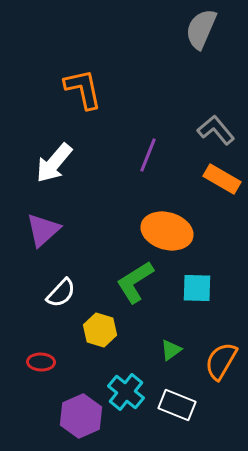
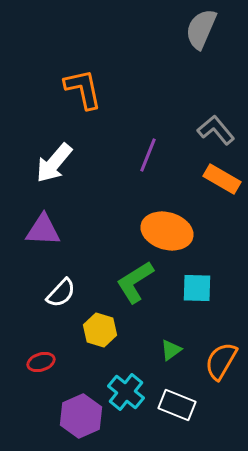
purple triangle: rotated 45 degrees clockwise
red ellipse: rotated 20 degrees counterclockwise
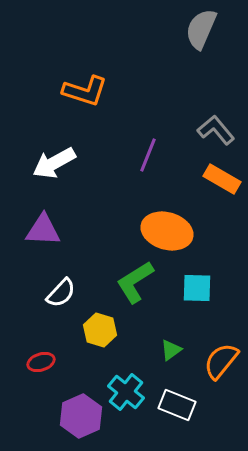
orange L-shape: moved 2 px right, 2 px down; rotated 120 degrees clockwise
white arrow: rotated 21 degrees clockwise
orange semicircle: rotated 9 degrees clockwise
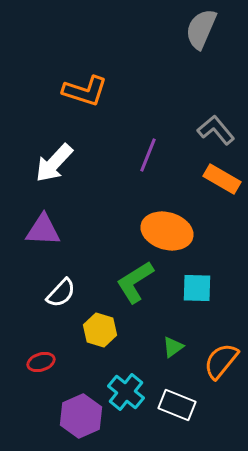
white arrow: rotated 18 degrees counterclockwise
green triangle: moved 2 px right, 3 px up
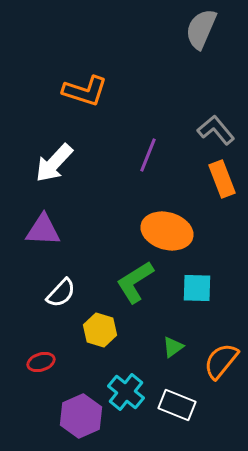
orange rectangle: rotated 39 degrees clockwise
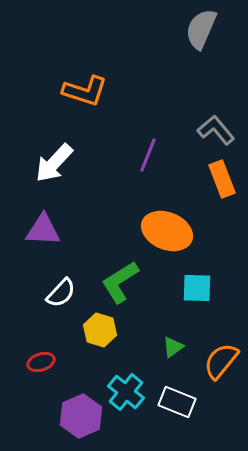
orange ellipse: rotated 6 degrees clockwise
green L-shape: moved 15 px left
white rectangle: moved 3 px up
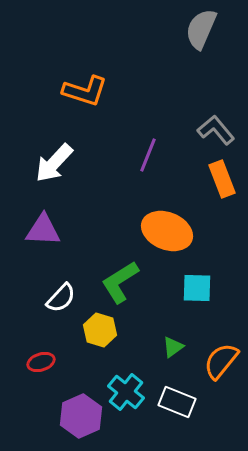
white semicircle: moved 5 px down
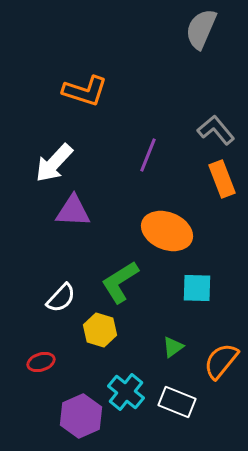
purple triangle: moved 30 px right, 19 px up
